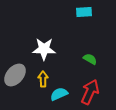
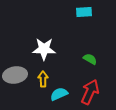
gray ellipse: rotated 40 degrees clockwise
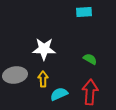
red arrow: rotated 20 degrees counterclockwise
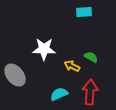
green semicircle: moved 1 px right, 2 px up
gray ellipse: rotated 60 degrees clockwise
yellow arrow: moved 29 px right, 13 px up; rotated 63 degrees counterclockwise
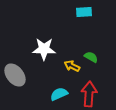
red arrow: moved 1 px left, 2 px down
